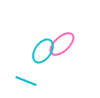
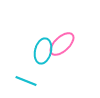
cyan ellipse: rotated 20 degrees counterclockwise
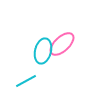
cyan line: rotated 50 degrees counterclockwise
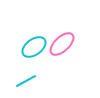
cyan ellipse: moved 9 px left, 4 px up; rotated 40 degrees clockwise
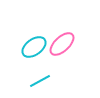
cyan line: moved 14 px right
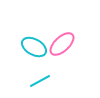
cyan ellipse: rotated 65 degrees clockwise
